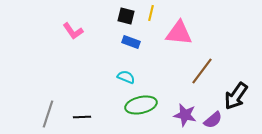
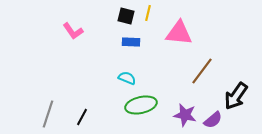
yellow line: moved 3 px left
blue rectangle: rotated 18 degrees counterclockwise
cyan semicircle: moved 1 px right, 1 px down
black line: rotated 60 degrees counterclockwise
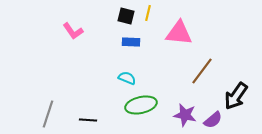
black line: moved 6 px right, 3 px down; rotated 66 degrees clockwise
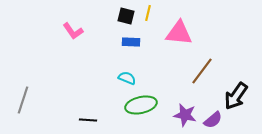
gray line: moved 25 px left, 14 px up
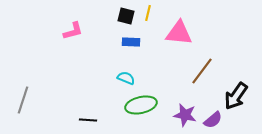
pink L-shape: rotated 70 degrees counterclockwise
cyan semicircle: moved 1 px left
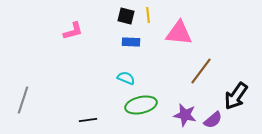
yellow line: moved 2 px down; rotated 21 degrees counterclockwise
brown line: moved 1 px left
black line: rotated 12 degrees counterclockwise
